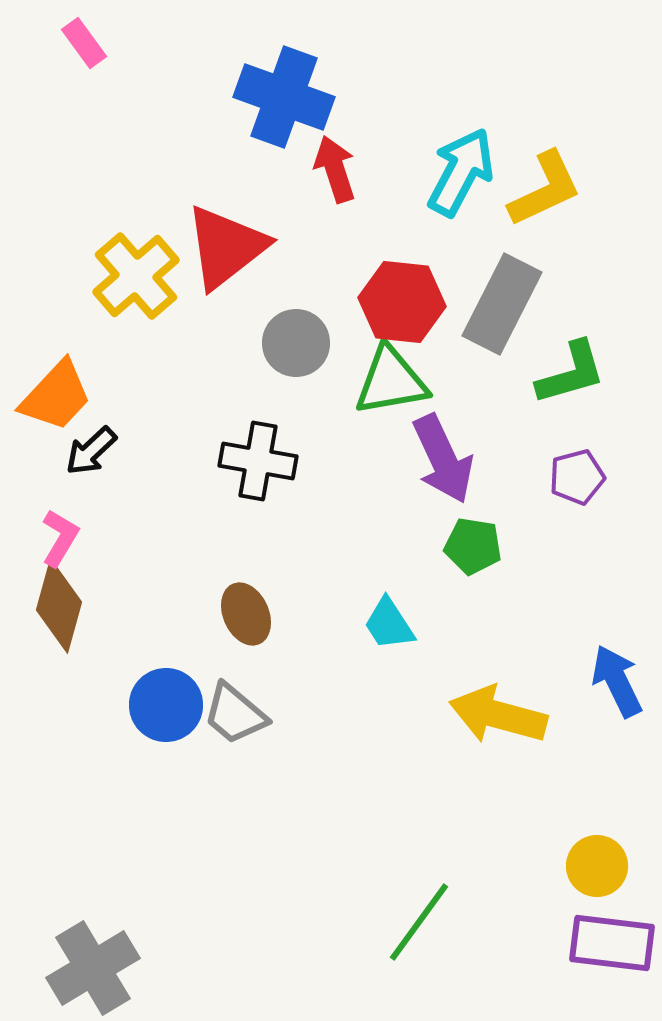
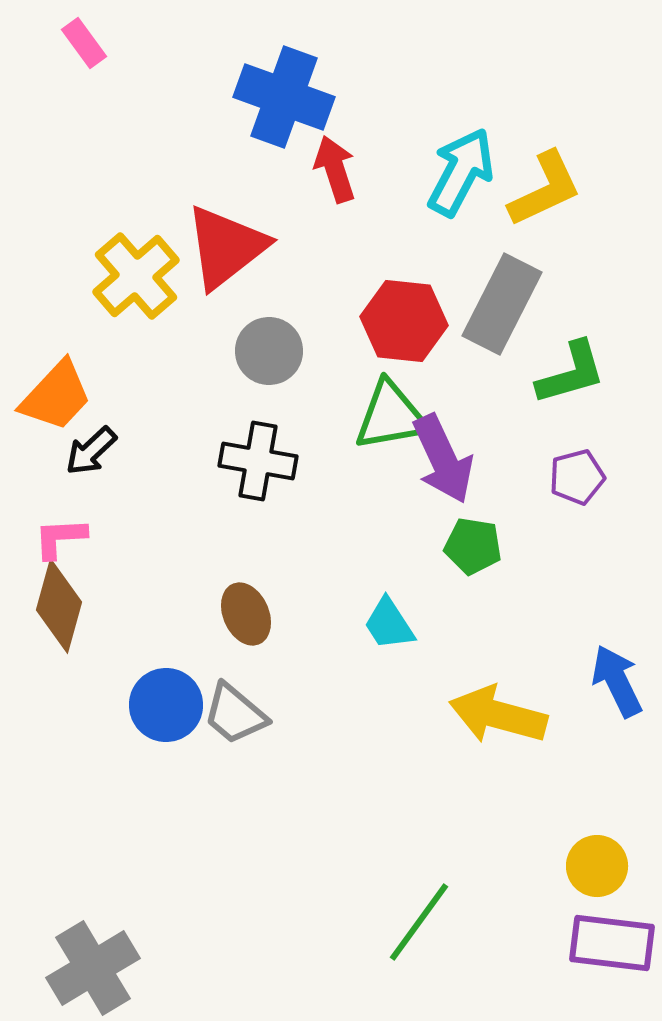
red hexagon: moved 2 px right, 19 px down
gray circle: moved 27 px left, 8 px down
green triangle: moved 35 px down
pink L-shape: rotated 124 degrees counterclockwise
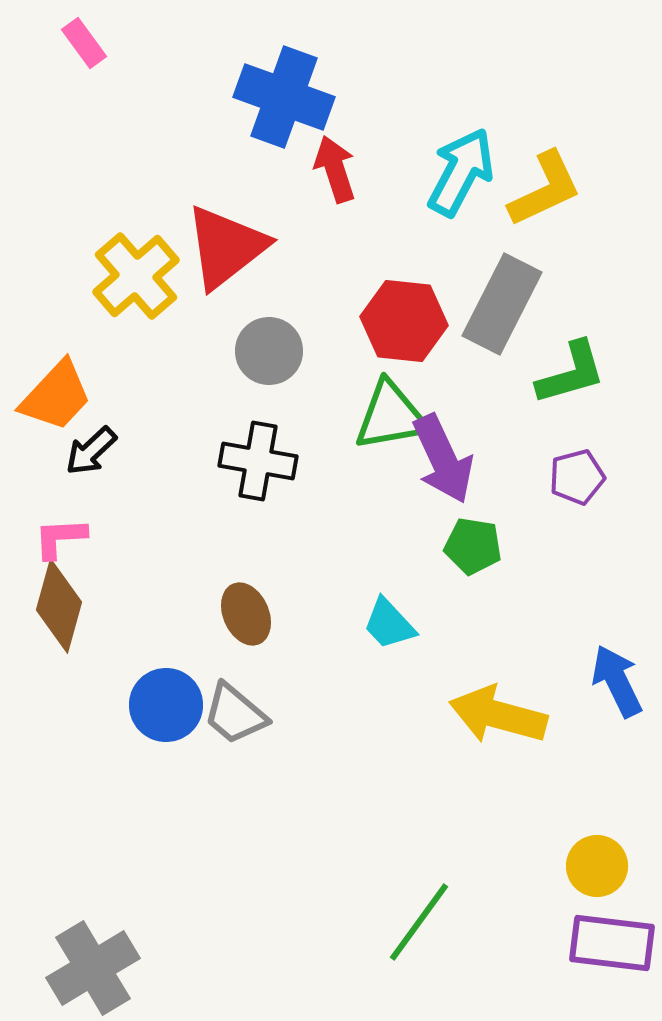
cyan trapezoid: rotated 10 degrees counterclockwise
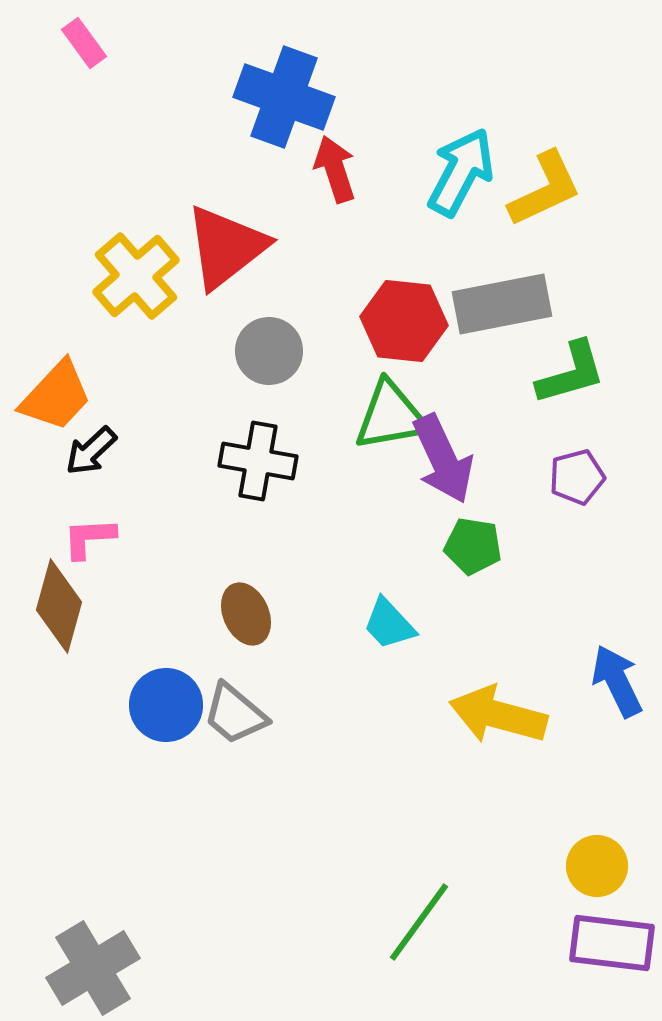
gray rectangle: rotated 52 degrees clockwise
pink L-shape: moved 29 px right
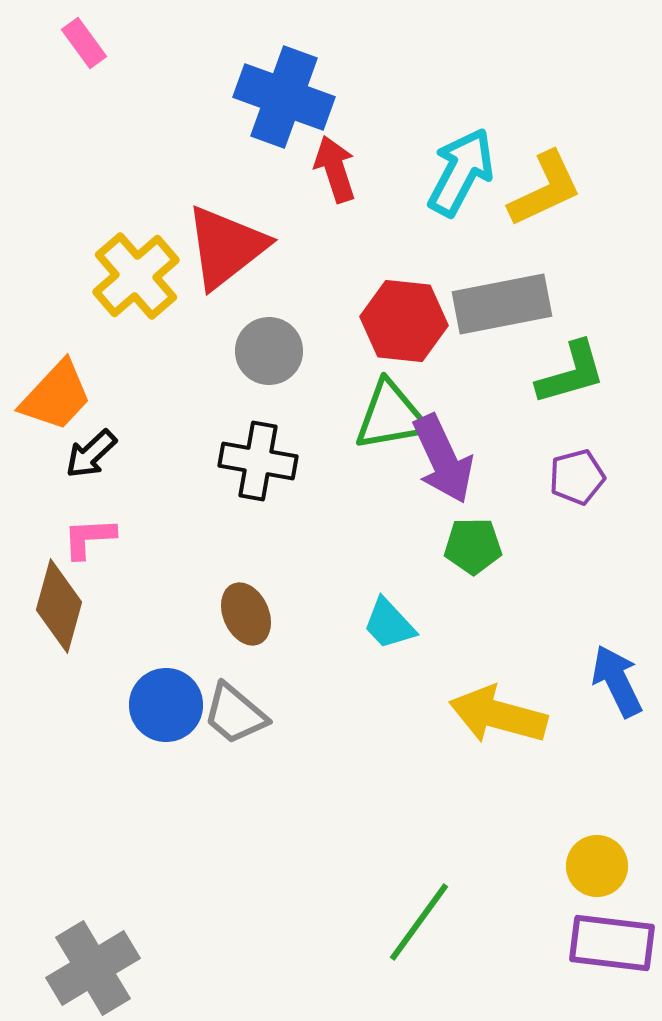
black arrow: moved 3 px down
green pentagon: rotated 10 degrees counterclockwise
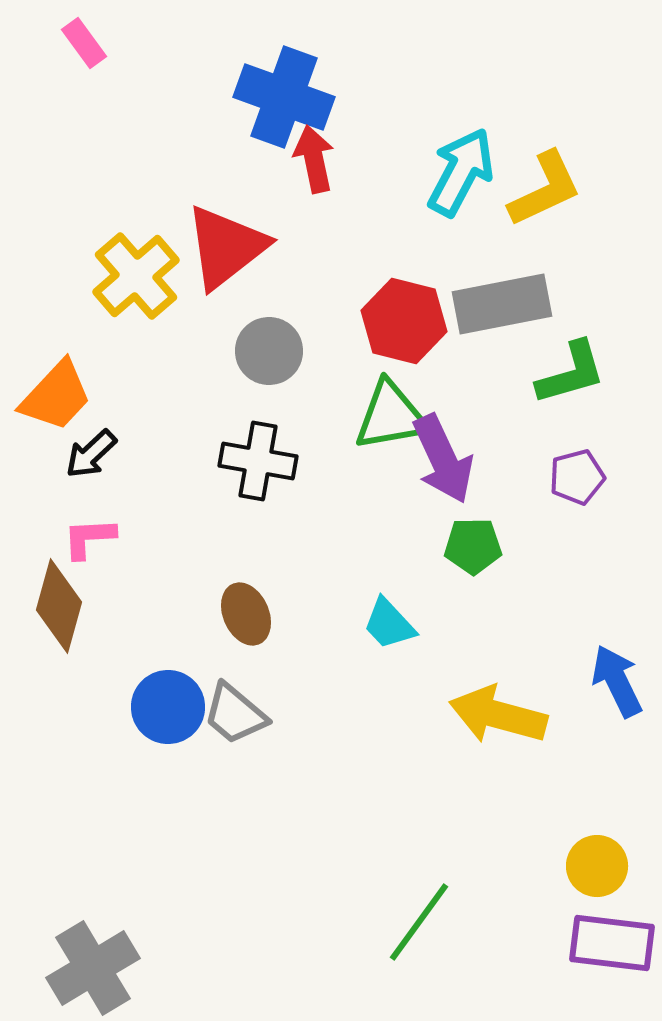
red arrow: moved 21 px left, 10 px up; rotated 6 degrees clockwise
red hexagon: rotated 8 degrees clockwise
blue circle: moved 2 px right, 2 px down
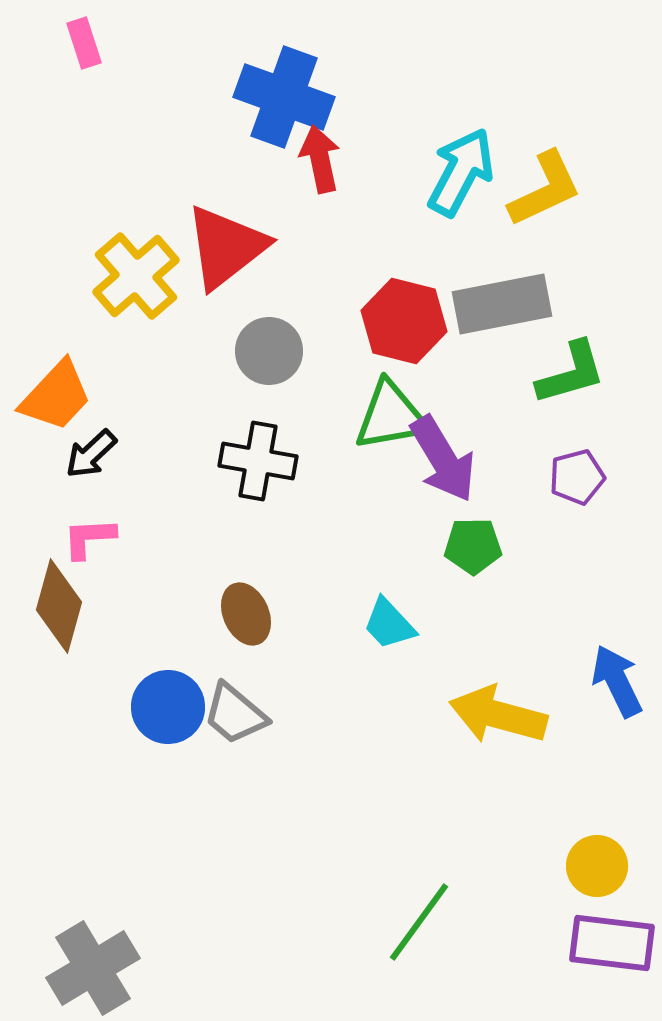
pink rectangle: rotated 18 degrees clockwise
red arrow: moved 6 px right
purple arrow: rotated 6 degrees counterclockwise
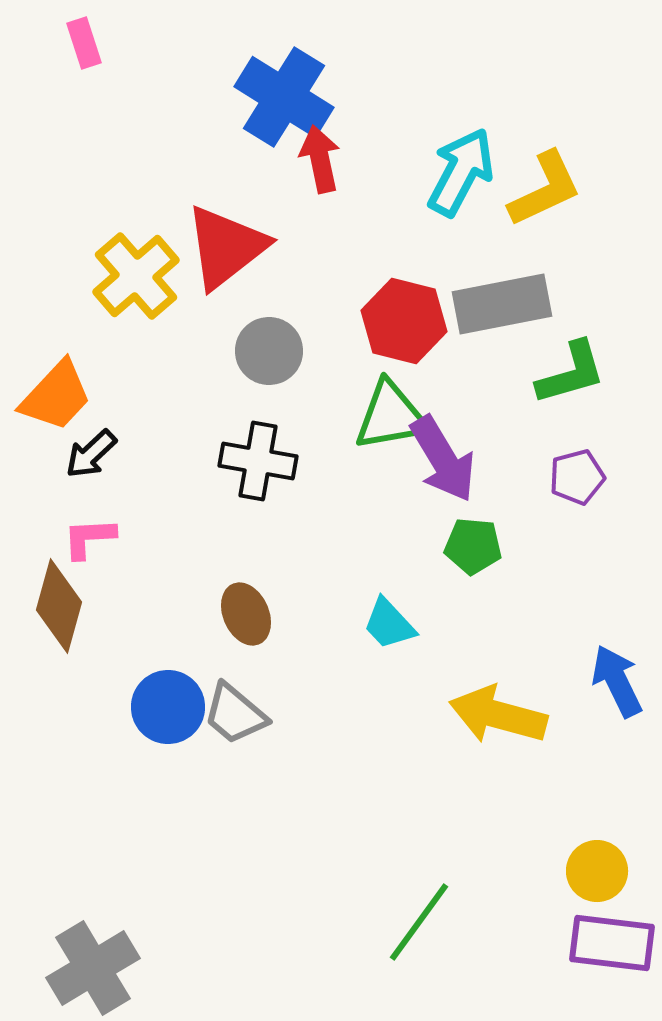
blue cross: rotated 12 degrees clockwise
green pentagon: rotated 6 degrees clockwise
yellow circle: moved 5 px down
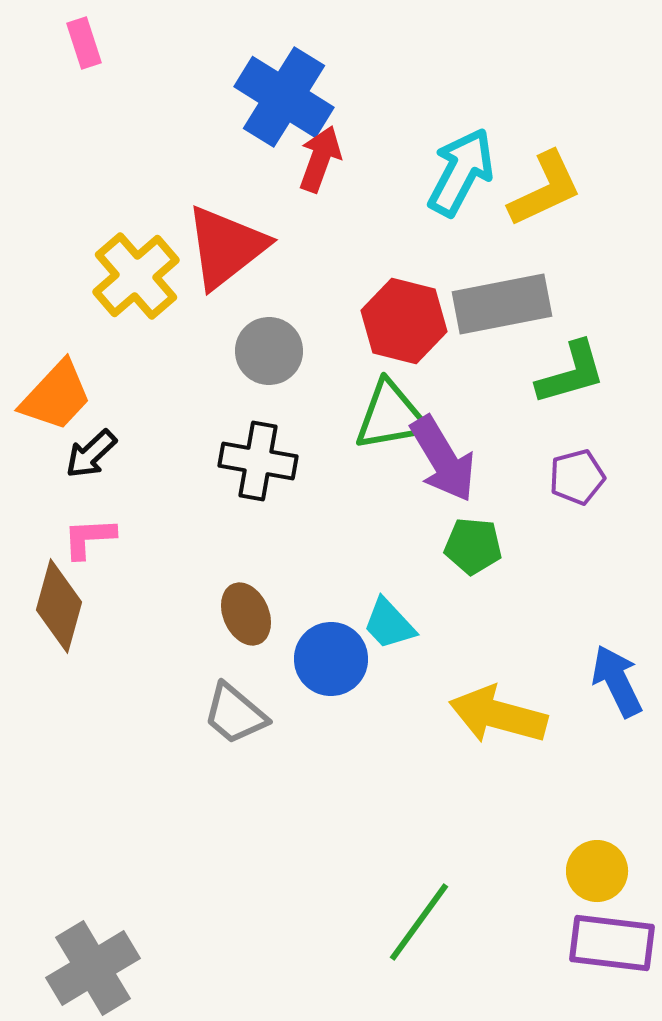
red arrow: rotated 32 degrees clockwise
blue circle: moved 163 px right, 48 px up
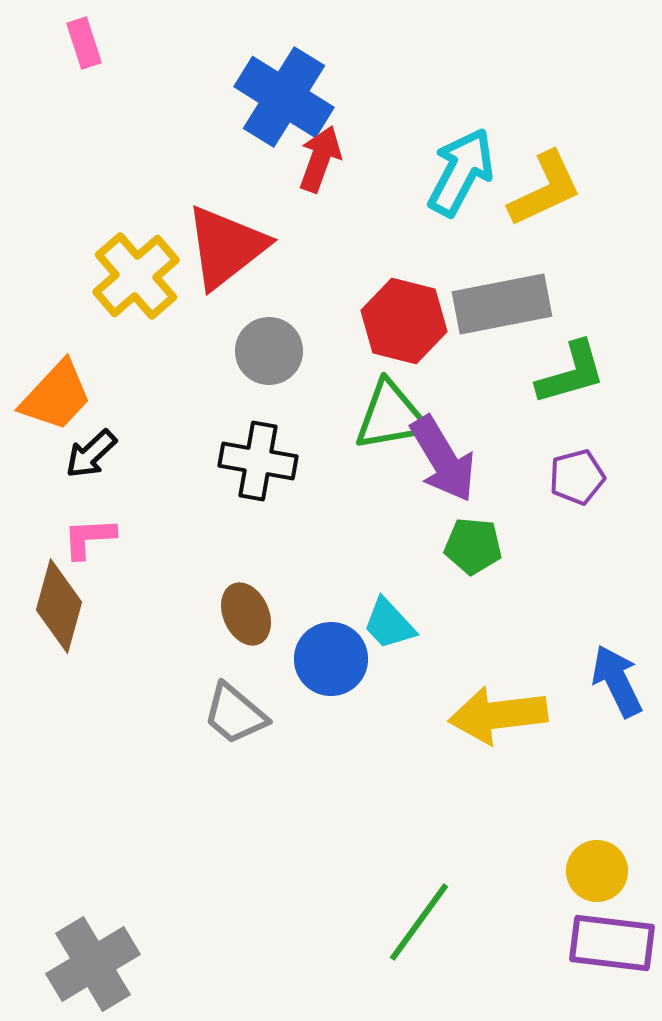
yellow arrow: rotated 22 degrees counterclockwise
gray cross: moved 4 px up
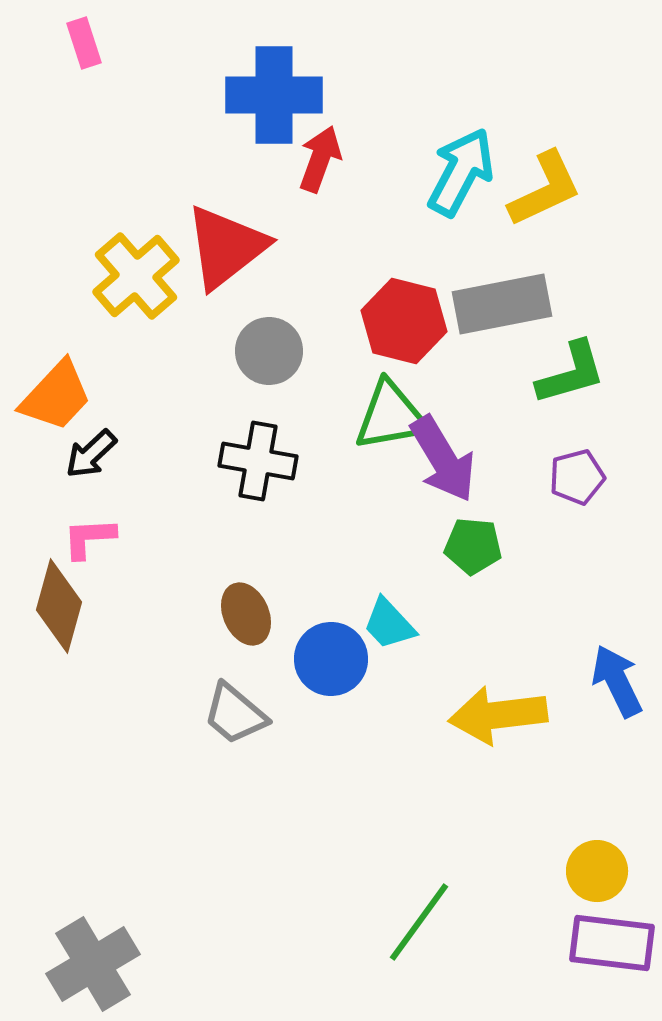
blue cross: moved 10 px left, 2 px up; rotated 32 degrees counterclockwise
